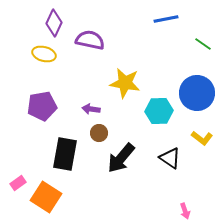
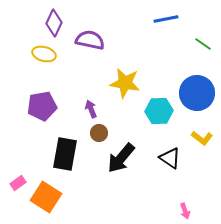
purple arrow: rotated 60 degrees clockwise
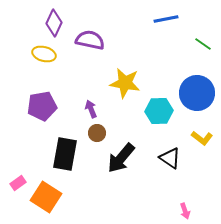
brown circle: moved 2 px left
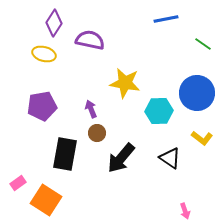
purple diamond: rotated 8 degrees clockwise
orange square: moved 3 px down
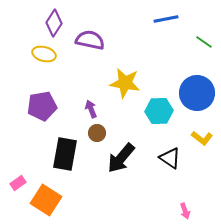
green line: moved 1 px right, 2 px up
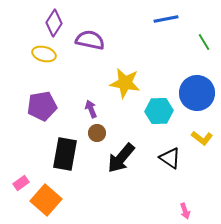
green line: rotated 24 degrees clockwise
pink rectangle: moved 3 px right
orange square: rotated 8 degrees clockwise
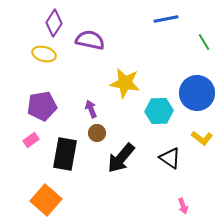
pink rectangle: moved 10 px right, 43 px up
pink arrow: moved 2 px left, 5 px up
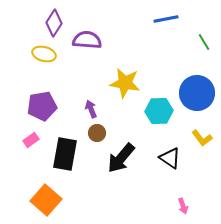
purple semicircle: moved 3 px left; rotated 8 degrees counterclockwise
yellow L-shape: rotated 15 degrees clockwise
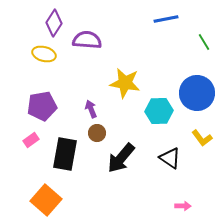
pink arrow: rotated 70 degrees counterclockwise
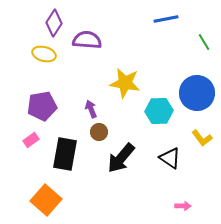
brown circle: moved 2 px right, 1 px up
